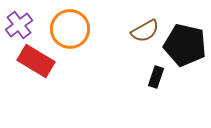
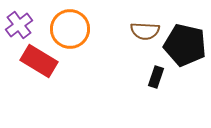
brown semicircle: rotated 32 degrees clockwise
red rectangle: moved 3 px right
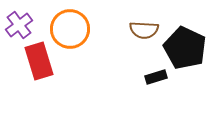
brown semicircle: moved 1 px left, 1 px up
black pentagon: moved 3 px down; rotated 12 degrees clockwise
red rectangle: rotated 42 degrees clockwise
black rectangle: rotated 55 degrees clockwise
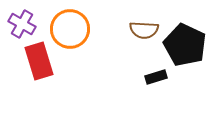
purple cross: moved 3 px right, 1 px up; rotated 24 degrees counterclockwise
black pentagon: moved 3 px up
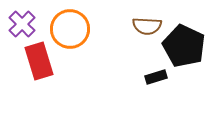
purple cross: rotated 16 degrees clockwise
brown semicircle: moved 3 px right, 4 px up
black pentagon: moved 1 px left, 1 px down
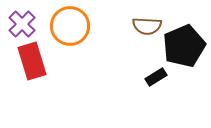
orange circle: moved 3 px up
black pentagon: rotated 24 degrees clockwise
red rectangle: moved 7 px left
black rectangle: rotated 15 degrees counterclockwise
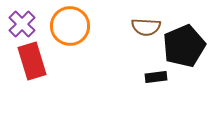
brown semicircle: moved 1 px left, 1 px down
black rectangle: rotated 25 degrees clockwise
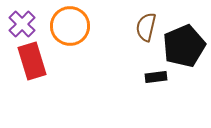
brown semicircle: rotated 100 degrees clockwise
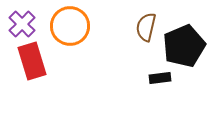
black rectangle: moved 4 px right, 1 px down
